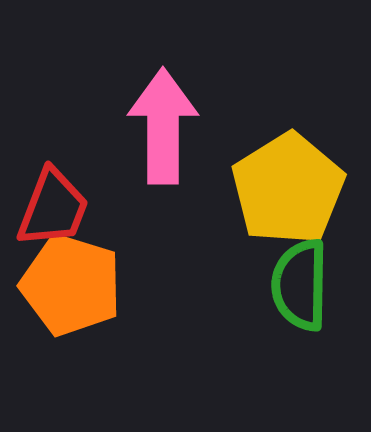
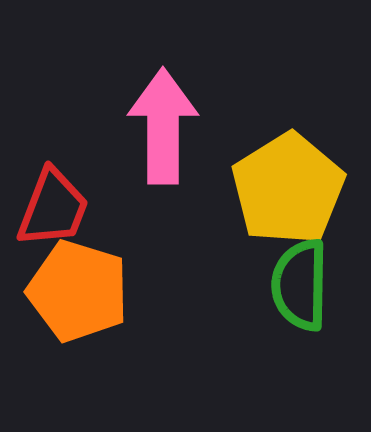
orange pentagon: moved 7 px right, 6 px down
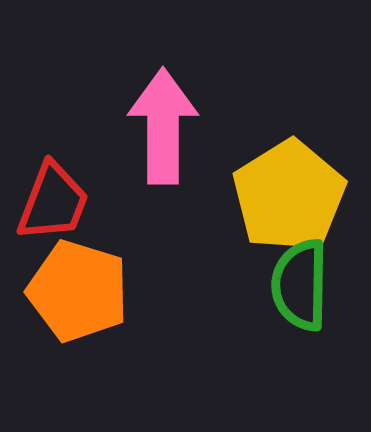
yellow pentagon: moved 1 px right, 7 px down
red trapezoid: moved 6 px up
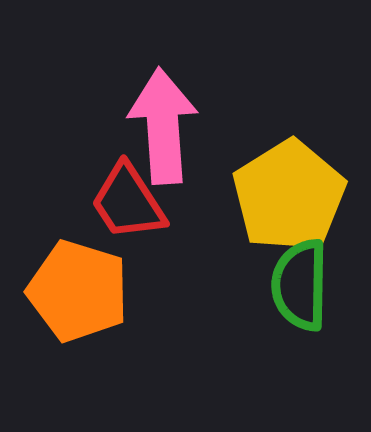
pink arrow: rotated 4 degrees counterclockwise
red trapezoid: moved 75 px right; rotated 126 degrees clockwise
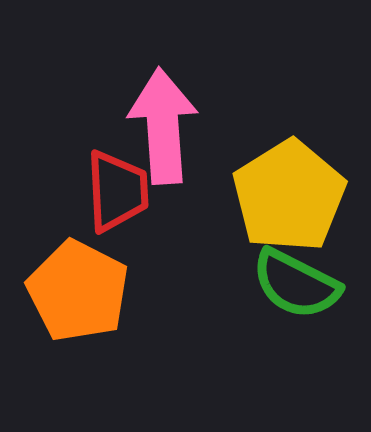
red trapezoid: moved 11 px left, 11 px up; rotated 150 degrees counterclockwise
green semicircle: moved 4 px left, 1 px up; rotated 64 degrees counterclockwise
orange pentagon: rotated 10 degrees clockwise
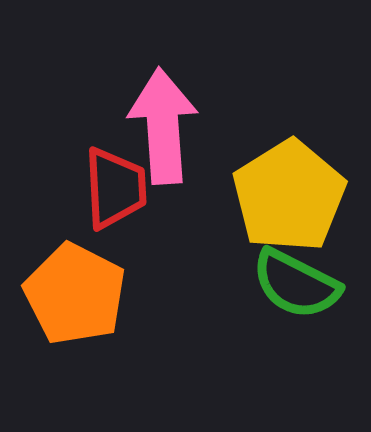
red trapezoid: moved 2 px left, 3 px up
orange pentagon: moved 3 px left, 3 px down
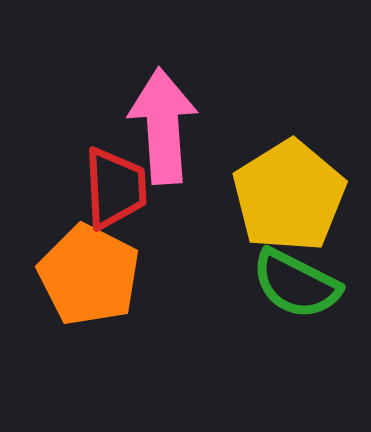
orange pentagon: moved 14 px right, 19 px up
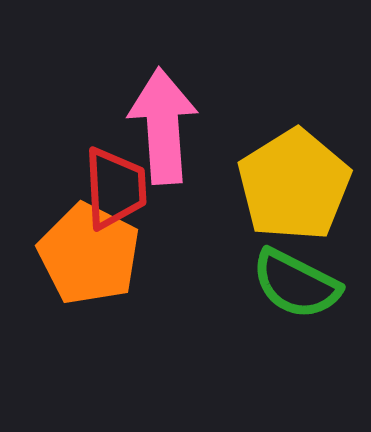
yellow pentagon: moved 5 px right, 11 px up
orange pentagon: moved 21 px up
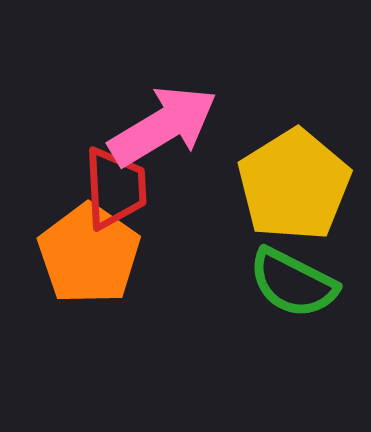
pink arrow: rotated 63 degrees clockwise
orange pentagon: rotated 8 degrees clockwise
green semicircle: moved 3 px left, 1 px up
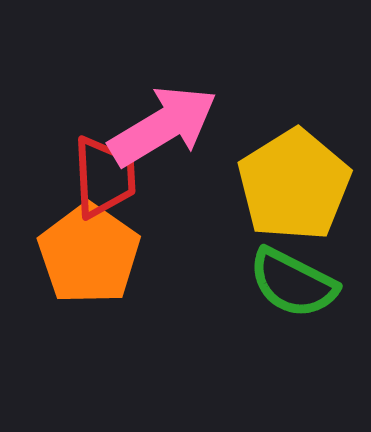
red trapezoid: moved 11 px left, 11 px up
